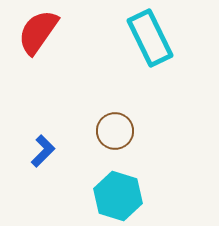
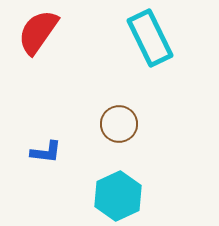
brown circle: moved 4 px right, 7 px up
blue L-shape: moved 3 px right, 1 px down; rotated 52 degrees clockwise
cyan hexagon: rotated 18 degrees clockwise
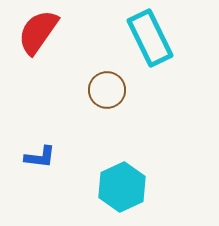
brown circle: moved 12 px left, 34 px up
blue L-shape: moved 6 px left, 5 px down
cyan hexagon: moved 4 px right, 9 px up
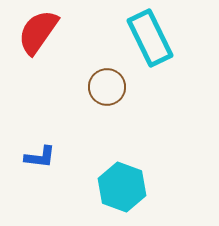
brown circle: moved 3 px up
cyan hexagon: rotated 15 degrees counterclockwise
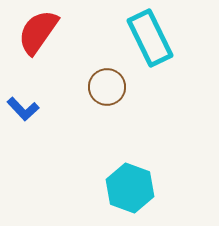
blue L-shape: moved 17 px left, 48 px up; rotated 40 degrees clockwise
cyan hexagon: moved 8 px right, 1 px down
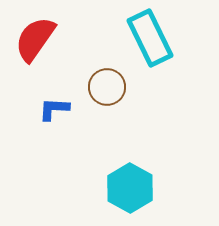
red semicircle: moved 3 px left, 7 px down
blue L-shape: moved 31 px right; rotated 136 degrees clockwise
cyan hexagon: rotated 9 degrees clockwise
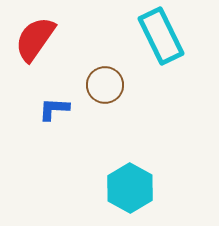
cyan rectangle: moved 11 px right, 2 px up
brown circle: moved 2 px left, 2 px up
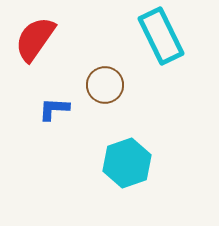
cyan hexagon: moved 3 px left, 25 px up; rotated 12 degrees clockwise
